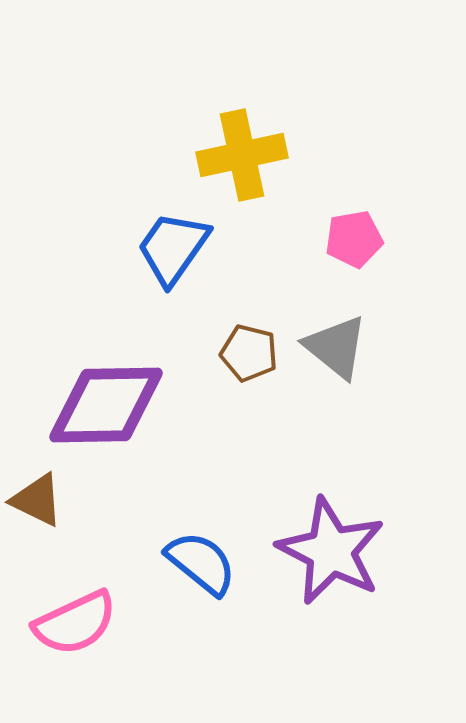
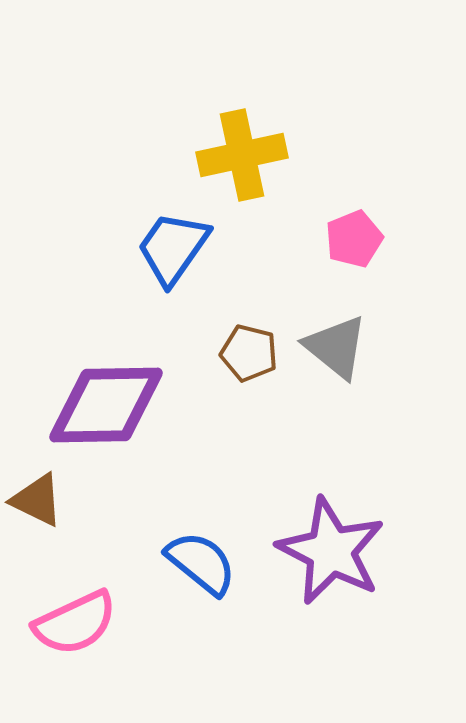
pink pentagon: rotated 12 degrees counterclockwise
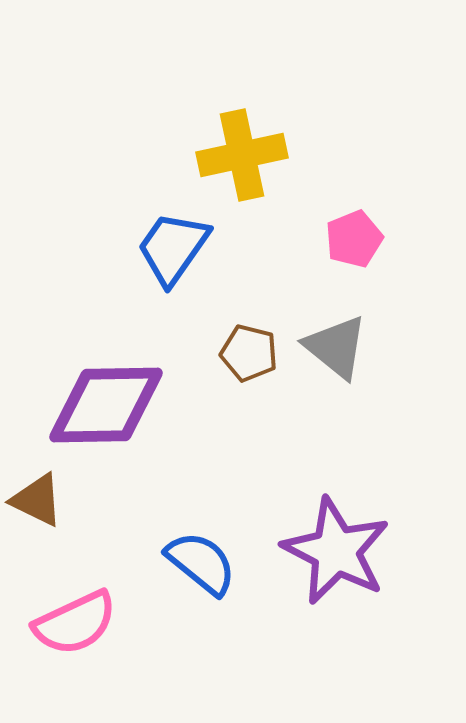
purple star: moved 5 px right
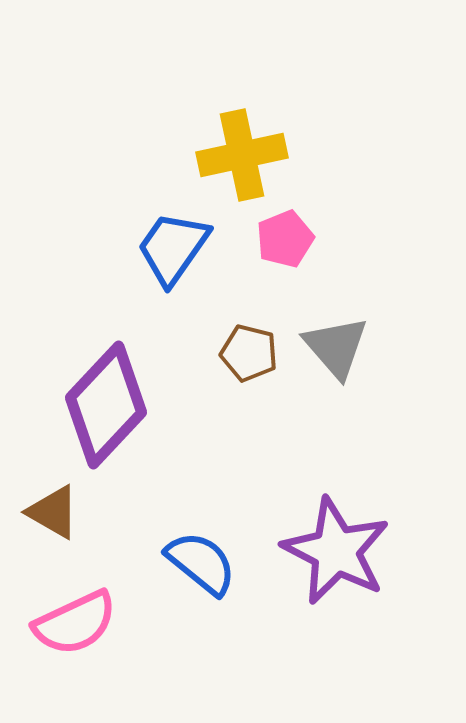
pink pentagon: moved 69 px left
gray triangle: rotated 10 degrees clockwise
purple diamond: rotated 46 degrees counterclockwise
brown triangle: moved 16 px right, 12 px down; rotated 4 degrees clockwise
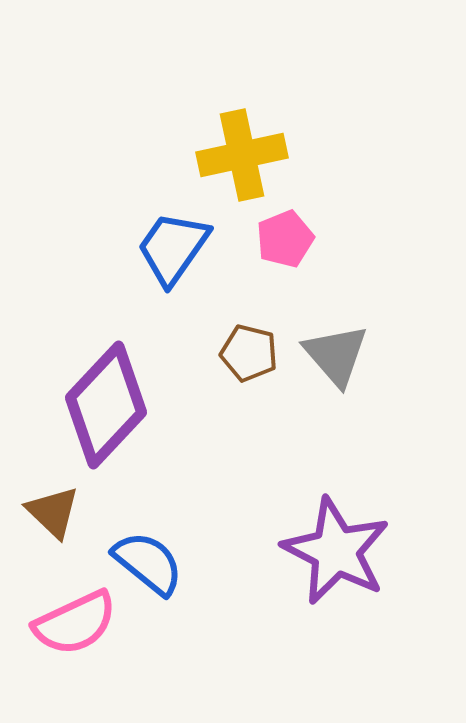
gray triangle: moved 8 px down
brown triangle: rotated 14 degrees clockwise
blue semicircle: moved 53 px left
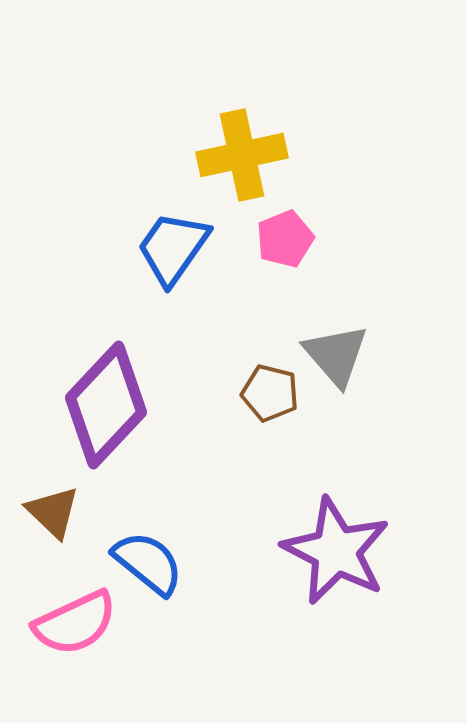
brown pentagon: moved 21 px right, 40 px down
